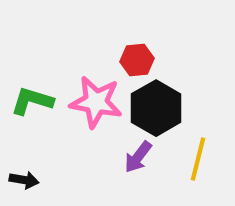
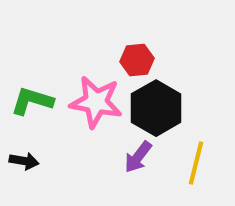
yellow line: moved 2 px left, 4 px down
black arrow: moved 19 px up
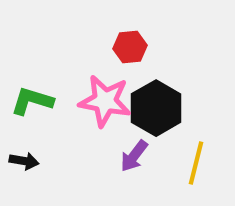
red hexagon: moved 7 px left, 13 px up
pink star: moved 9 px right, 1 px up
purple arrow: moved 4 px left, 1 px up
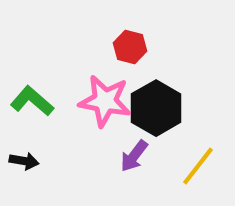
red hexagon: rotated 20 degrees clockwise
green L-shape: rotated 24 degrees clockwise
yellow line: moved 2 px right, 3 px down; rotated 24 degrees clockwise
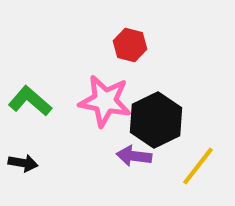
red hexagon: moved 2 px up
green L-shape: moved 2 px left
black hexagon: moved 12 px down; rotated 4 degrees clockwise
purple arrow: rotated 60 degrees clockwise
black arrow: moved 1 px left, 2 px down
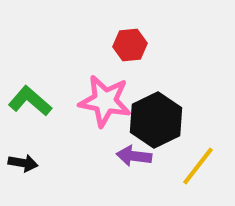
red hexagon: rotated 20 degrees counterclockwise
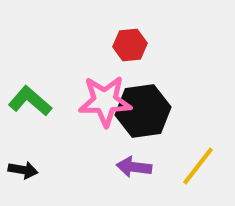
pink star: rotated 12 degrees counterclockwise
black hexagon: moved 13 px left, 9 px up; rotated 18 degrees clockwise
purple arrow: moved 11 px down
black arrow: moved 7 px down
